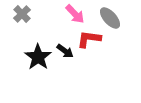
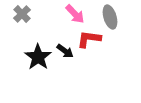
gray ellipse: moved 1 px up; rotated 25 degrees clockwise
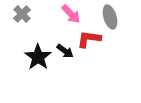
pink arrow: moved 4 px left
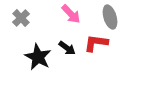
gray cross: moved 1 px left, 4 px down
red L-shape: moved 7 px right, 4 px down
black arrow: moved 2 px right, 3 px up
black star: rotated 8 degrees counterclockwise
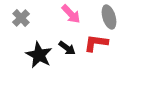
gray ellipse: moved 1 px left
black star: moved 1 px right, 2 px up
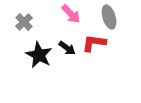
gray cross: moved 3 px right, 4 px down
red L-shape: moved 2 px left
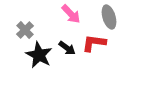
gray cross: moved 1 px right, 8 px down
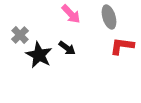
gray cross: moved 5 px left, 5 px down
red L-shape: moved 28 px right, 3 px down
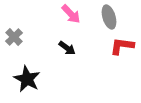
gray cross: moved 6 px left, 2 px down
black star: moved 12 px left, 24 px down
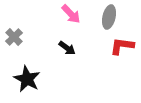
gray ellipse: rotated 30 degrees clockwise
